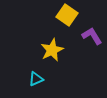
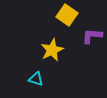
purple L-shape: rotated 55 degrees counterclockwise
cyan triangle: rotated 42 degrees clockwise
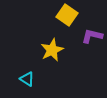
purple L-shape: rotated 10 degrees clockwise
cyan triangle: moved 9 px left; rotated 14 degrees clockwise
